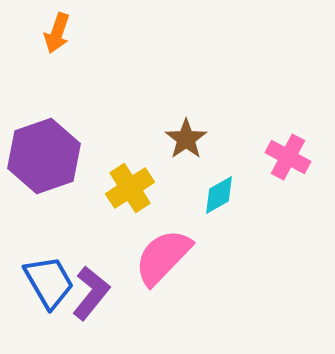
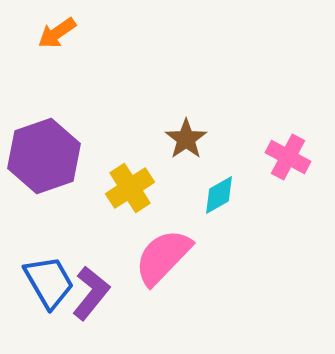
orange arrow: rotated 36 degrees clockwise
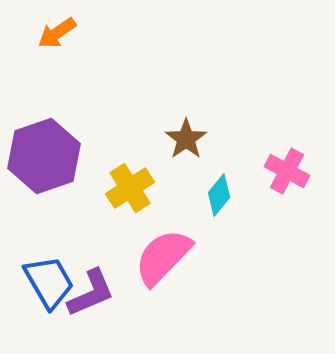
pink cross: moved 1 px left, 14 px down
cyan diamond: rotated 21 degrees counterclockwise
purple L-shape: rotated 28 degrees clockwise
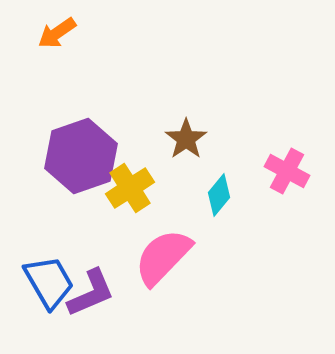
purple hexagon: moved 37 px right
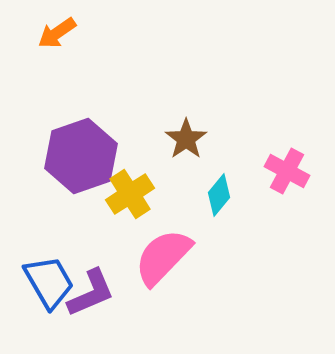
yellow cross: moved 6 px down
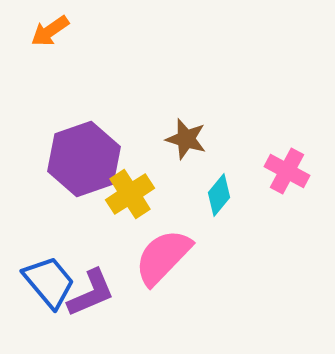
orange arrow: moved 7 px left, 2 px up
brown star: rotated 21 degrees counterclockwise
purple hexagon: moved 3 px right, 3 px down
blue trapezoid: rotated 10 degrees counterclockwise
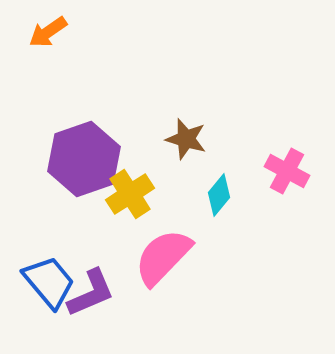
orange arrow: moved 2 px left, 1 px down
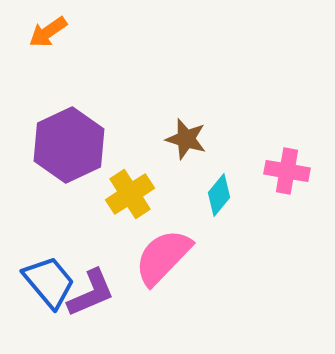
purple hexagon: moved 15 px left, 14 px up; rotated 6 degrees counterclockwise
pink cross: rotated 18 degrees counterclockwise
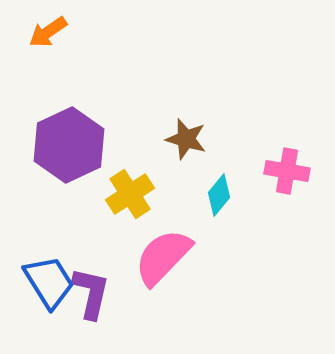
blue trapezoid: rotated 8 degrees clockwise
purple L-shape: rotated 54 degrees counterclockwise
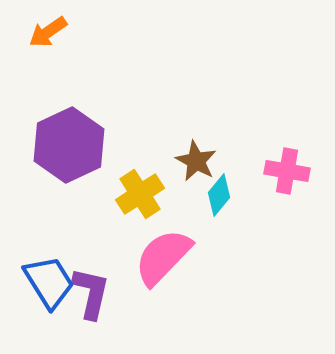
brown star: moved 10 px right, 22 px down; rotated 12 degrees clockwise
yellow cross: moved 10 px right
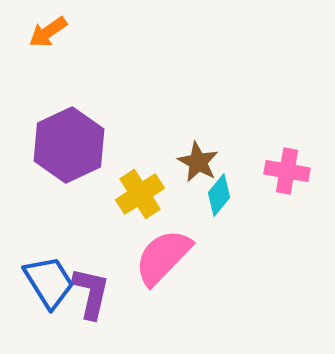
brown star: moved 2 px right, 1 px down
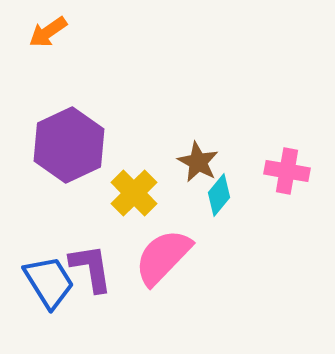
yellow cross: moved 6 px left, 1 px up; rotated 12 degrees counterclockwise
purple L-shape: moved 25 px up; rotated 22 degrees counterclockwise
